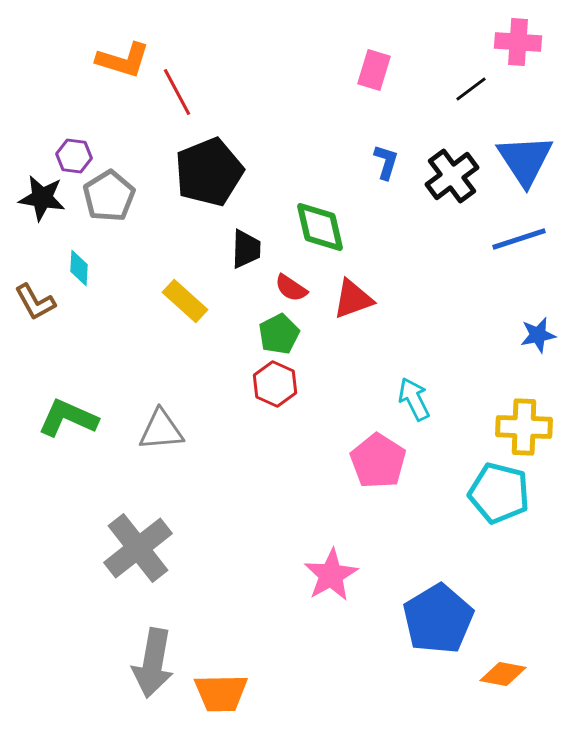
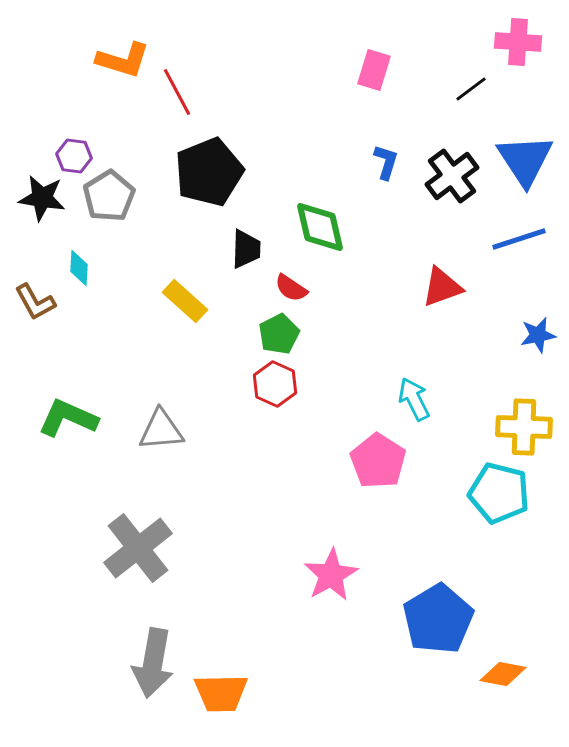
red triangle: moved 89 px right, 12 px up
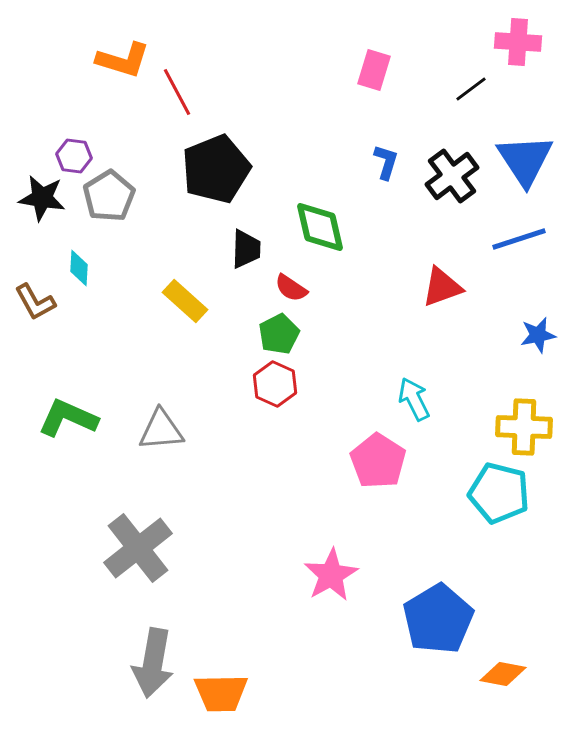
black pentagon: moved 7 px right, 3 px up
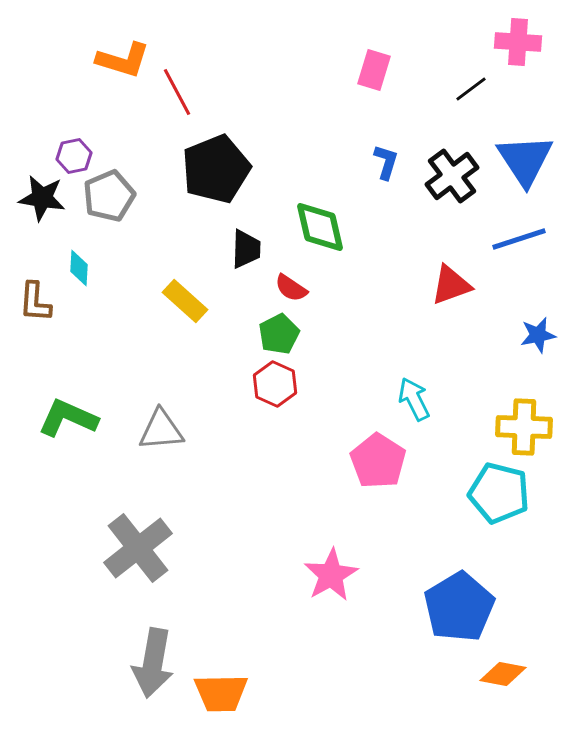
purple hexagon: rotated 20 degrees counterclockwise
gray pentagon: rotated 9 degrees clockwise
red triangle: moved 9 px right, 2 px up
brown L-shape: rotated 33 degrees clockwise
blue pentagon: moved 21 px right, 12 px up
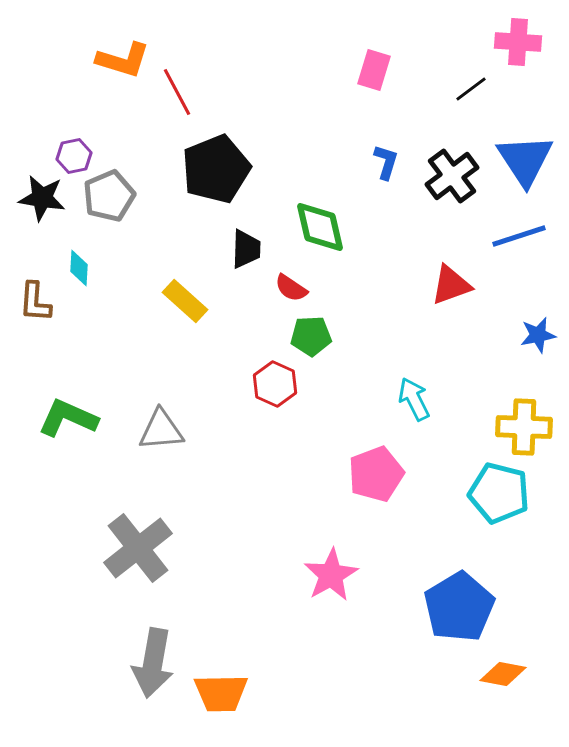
blue line: moved 3 px up
green pentagon: moved 32 px right, 2 px down; rotated 24 degrees clockwise
pink pentagon: moved 2 px left, 13 px down; rotated 18 degrees clockwise
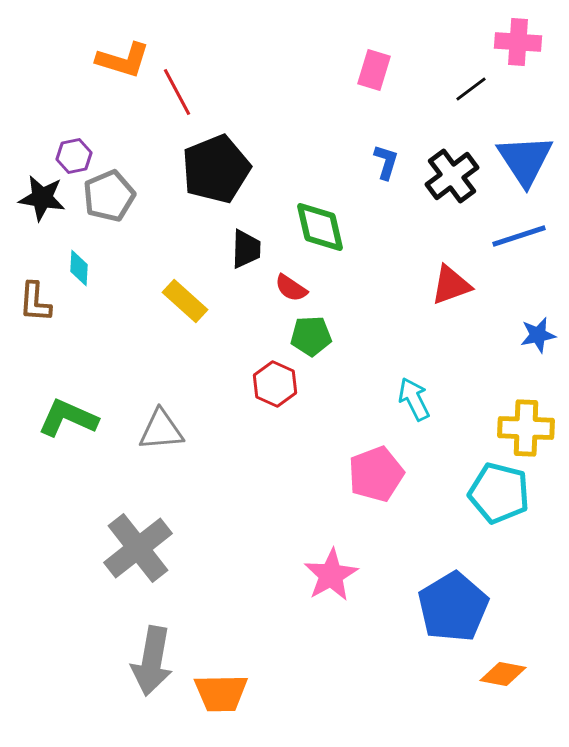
yellow cross: moved 2 px right, 1 px down
blue pentagon: moved 6 px left
gray arrow: moved 1 px left, 2 px up
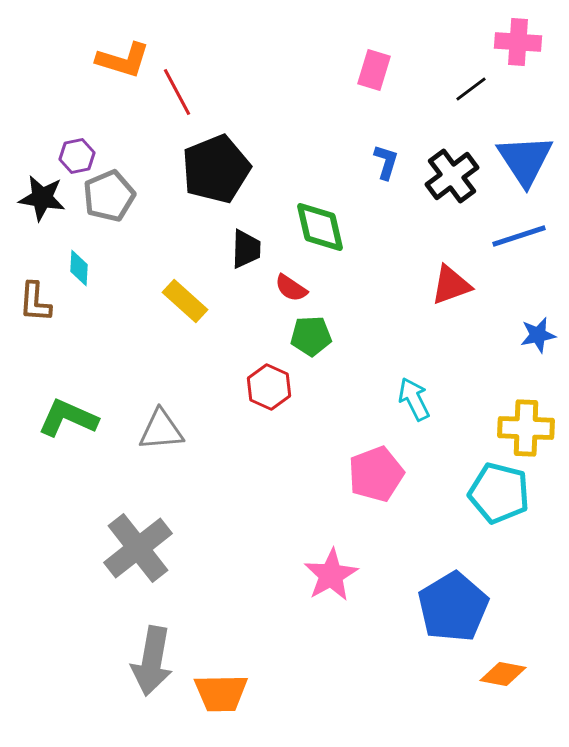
purple hexagon: moved 3 px right
red hexagon: moved 6 px left, 3 px down
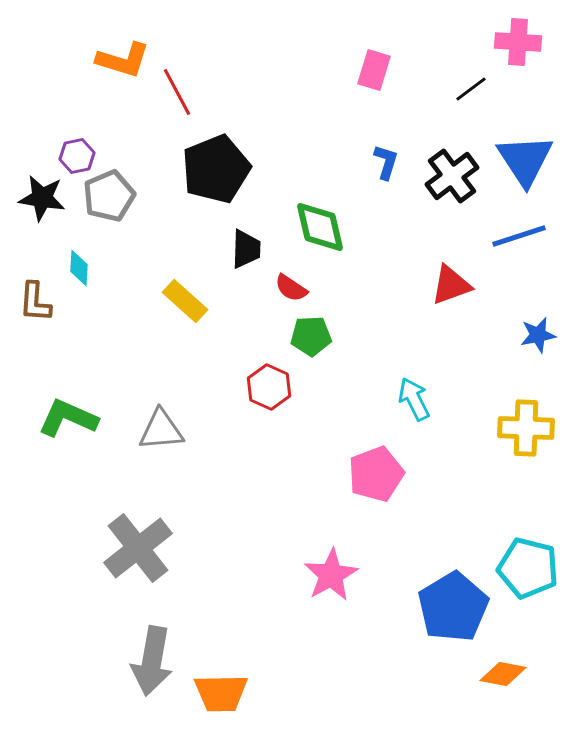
cyan pentagon: moved 29 px right, 75 px down
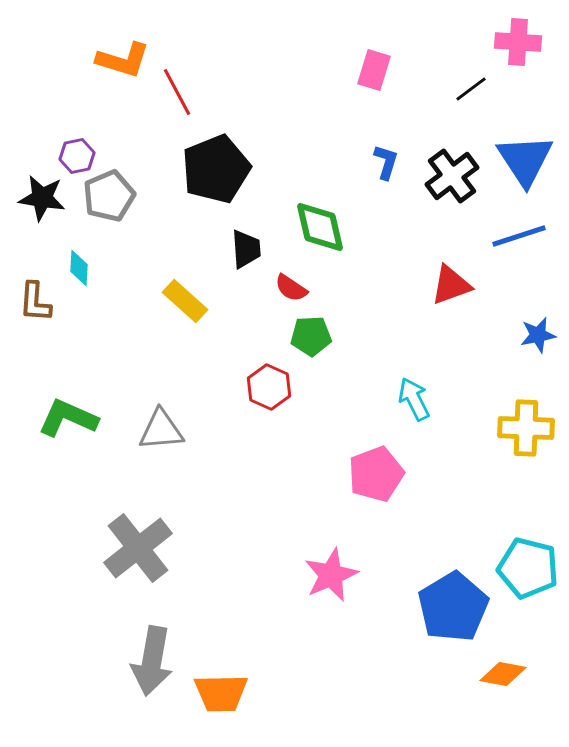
black trapezoid: rotated 6 degrees counterclockwise
pink star: rotated 6 degrees clockwise
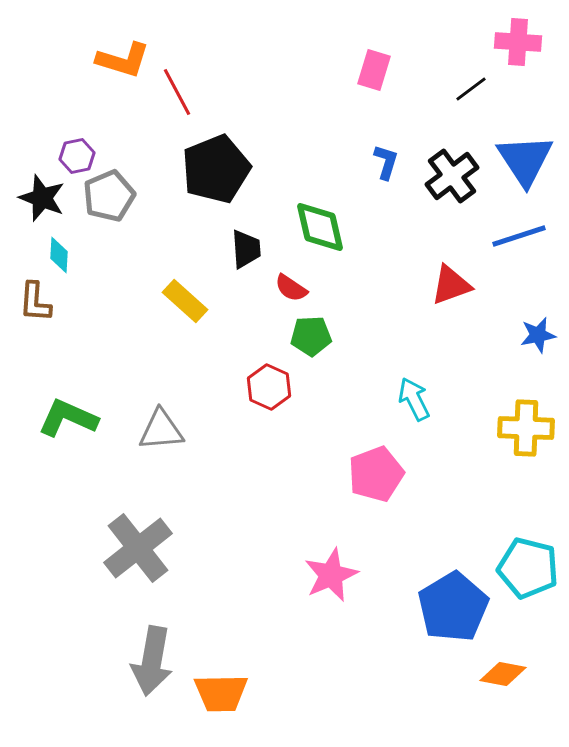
black star: rotated 12 degrees clockwise
cyan diamond: moved 20 px left, 13 px up
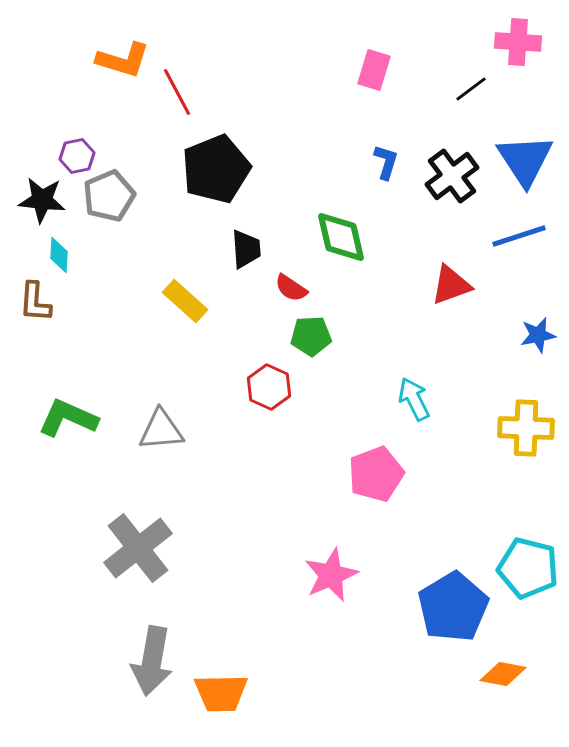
black star: moved 2 px down; rotated 15 degrees counterclockwise
green diamond: moved 21 px right, 10 px down
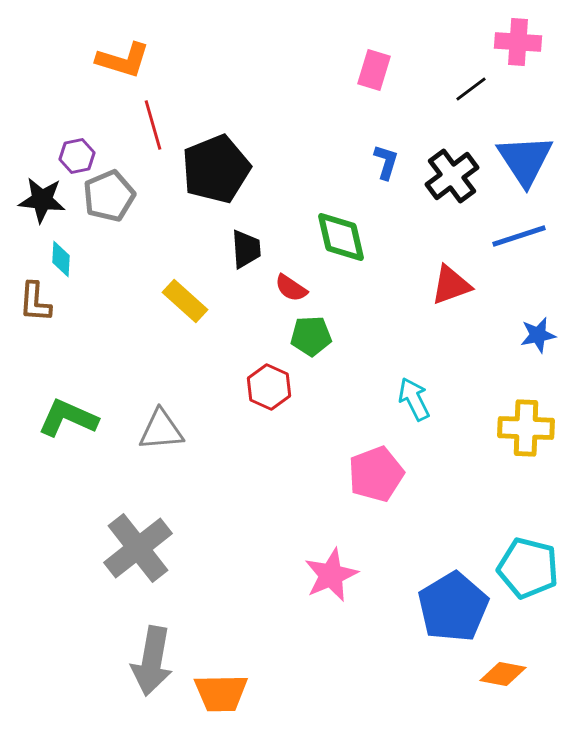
red line: moved 24 px left, 33 px down; rotated 12 degrees clockwise
cyan diamond: moved 2 px right, 4 px down
